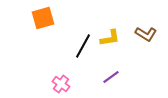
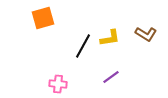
pink cross: moved 3 px left; rotated 30 degrees counterclockwise
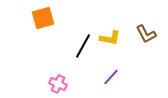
brown L-shape: rotated 30 degrees clockwise
yellow L-shape: rotated 20 degrees clockwise
purple line: rotated 12 degrees counterclockwise
pink cross: rotated 18 degrees clockwise
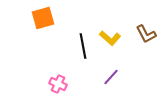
yellow L-shape: rotated 30 degrees clockwise
black line: rotated 40 degrees counterclockwise
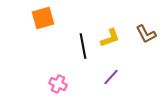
yellow L-shape: rotated 60 degrees counterclockwise
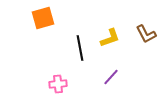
black line: moved 3 px left, 2 px down
pink cross: rotated 30 degrees counterclockwise
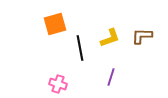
orange square: moved 12 px right, 6 px down
brown L-shape: moved 4 px left, 2 px down; rotated 120 degrees clockwise
purple line: rotated 24 degrees counterclockwise
pink cross: rotated 24 degrees clockwise
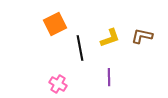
orange square: rotated 10 degrees counterclockwise
brown L-shape: rotated 10 degrees clockwise
purple line: moved 2 px left; rotated 18 degrees counterclockwise
pink cross: rotated 12 degrees clockwise
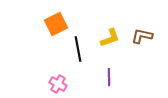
orange square: moved 1 px right
black line: moved 2 px left, 1 px down
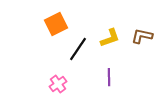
black line: rotated 45 degrees clockwise
pink cross: rotated 24 degrees clockwise
